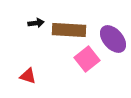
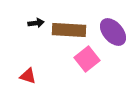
purple ellipse: moved 7 px up
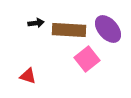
purple ellipse: moved 5 px left, 3 px up
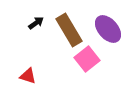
black arrow: rotated 28 degrees counterclockwise
brown rectangle: rotated 56 degrees clockwise
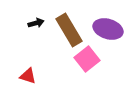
black arrow: rotated 21 degrees clockwise
purple ellipse: rotated 32 degrees counterclockwise
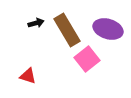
brown rectangle: moved 2 px left
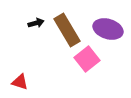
red triangle: moved 8 px left, 6 px down
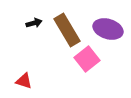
black arrow: moved 2 px left
red triangle: moved 4 px right, 1 px up
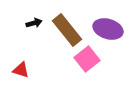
brown rectangle: rotated 8 degrees counterclockwise
red triangle: moved 3 px left, 11 px up
